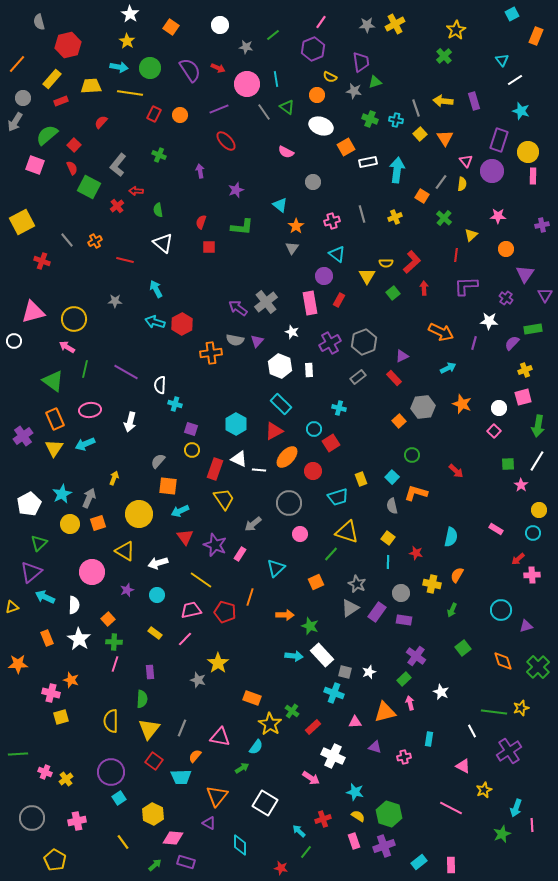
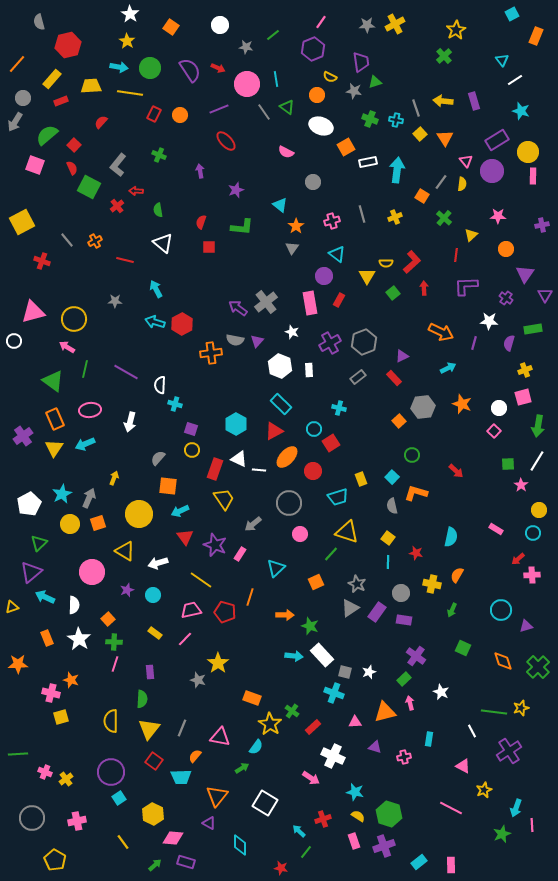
purple rectangle at (499, 140): moved 2 px left; rotated 40 degrees clockwise
purple semicircle at (512, 343): moved 3 px left; rotated 28 degrees counterclockwise
gray semicircle at (158, 461): moved 3 px up
cyan circle at (157, 595): moved 4 px left
green square at (463, 648): rotated 28 degrees counterclockwise
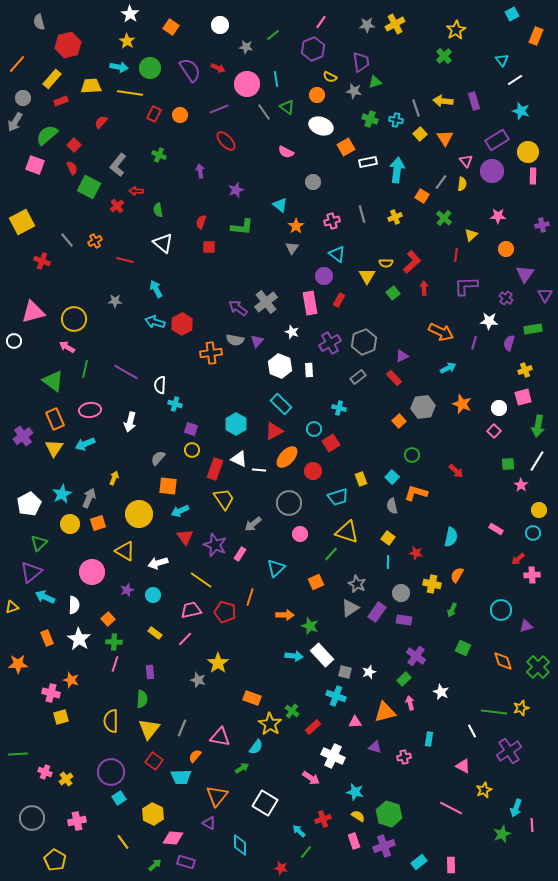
cyan cross at (334, 693): moved 2 px right, 3 px down
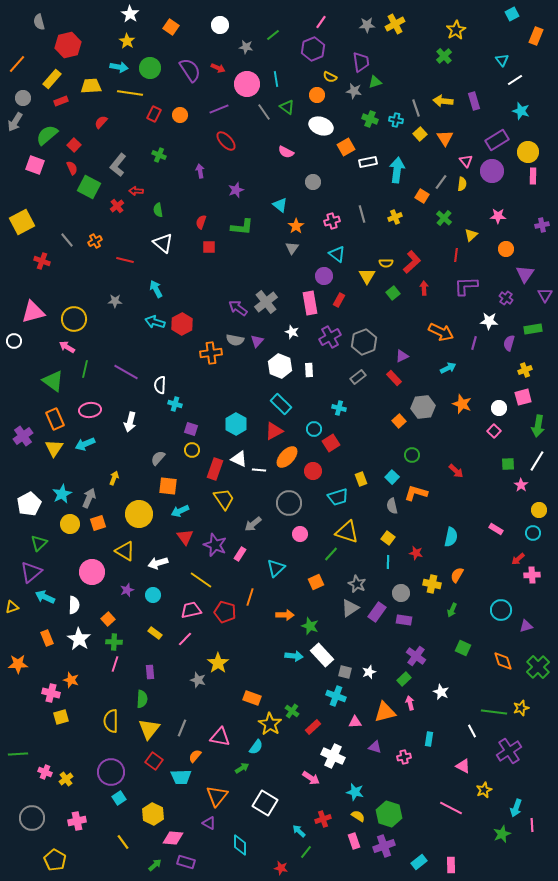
purple cross at (330, 343): moved 6 px up
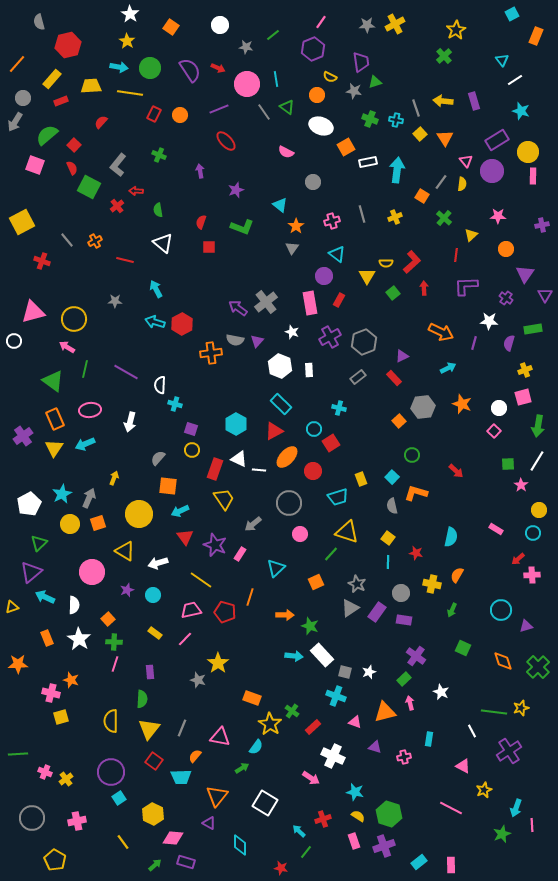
green L-shape at (242, 227): rotated 15 degrees clockwise
pink triangle at (355, 722): rotated 24 degrees clockwise
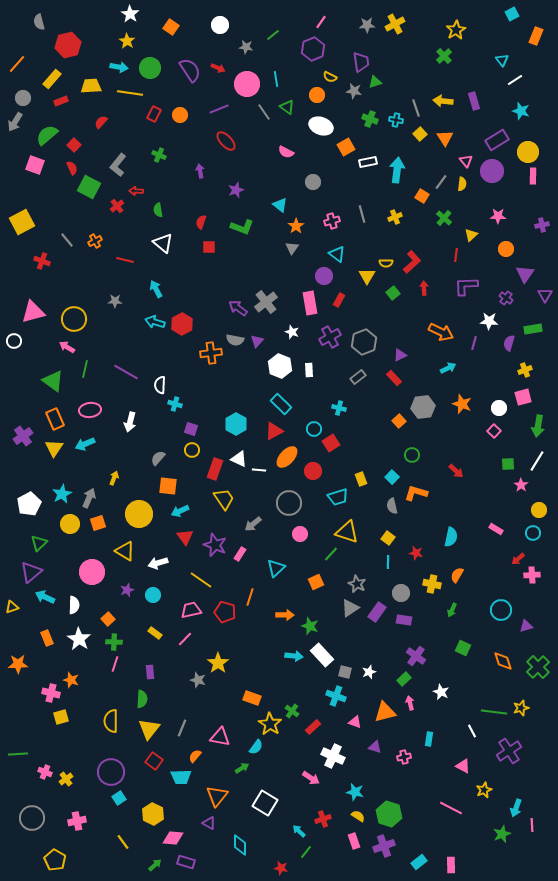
purple triangle at (402, 356): moved 2 px left, 1 px up
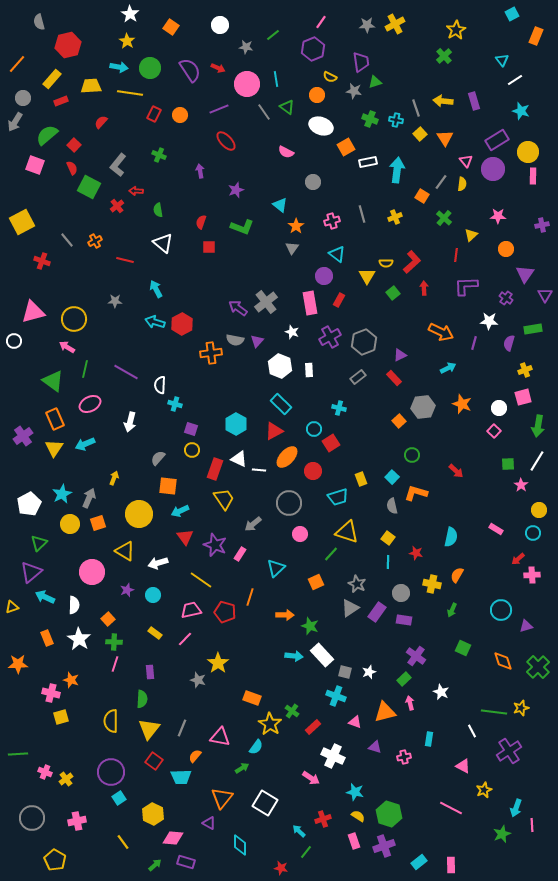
purple circle at (492, 171): moved 1 px right, 2 px up
pink ellipse at (90, 410): moved 6 px up; rotated 20 degrees counterclockwise
orange triangle at (217, 796): moved 5 px right, 2 px down
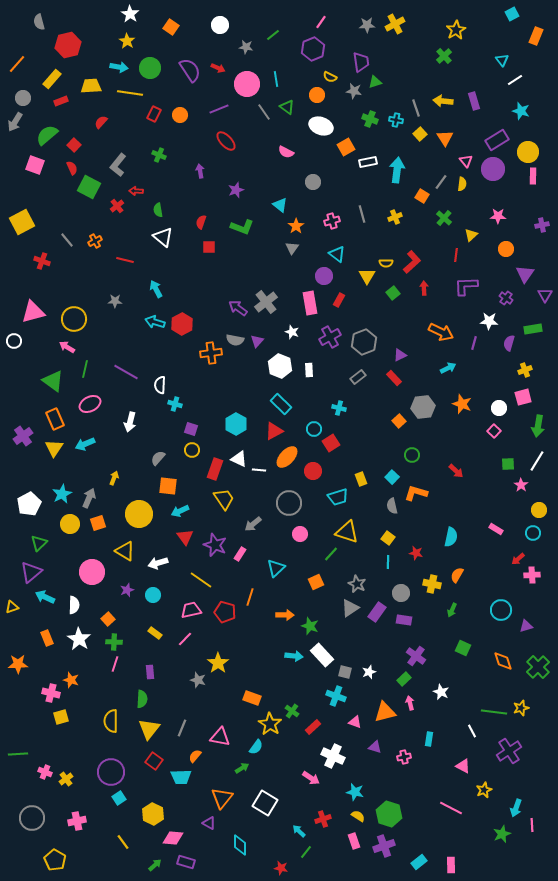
white triangle at (163, 243): moved 6 px up
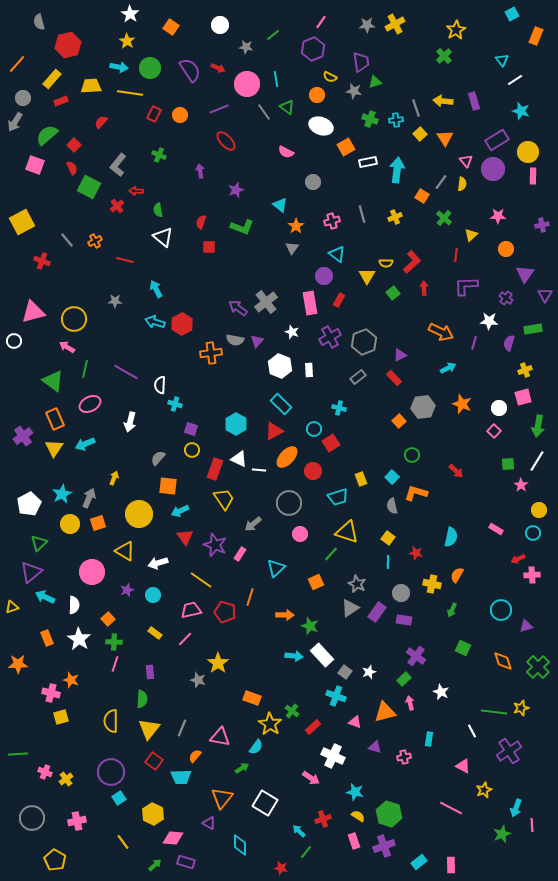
cyan cross at (396, 120): rotated 16 degrees counterclockwise
red arrow at (518, 559): rotated 16 degrees clockwise
gray square at (345, 672): rotated 24 degrees clockwise
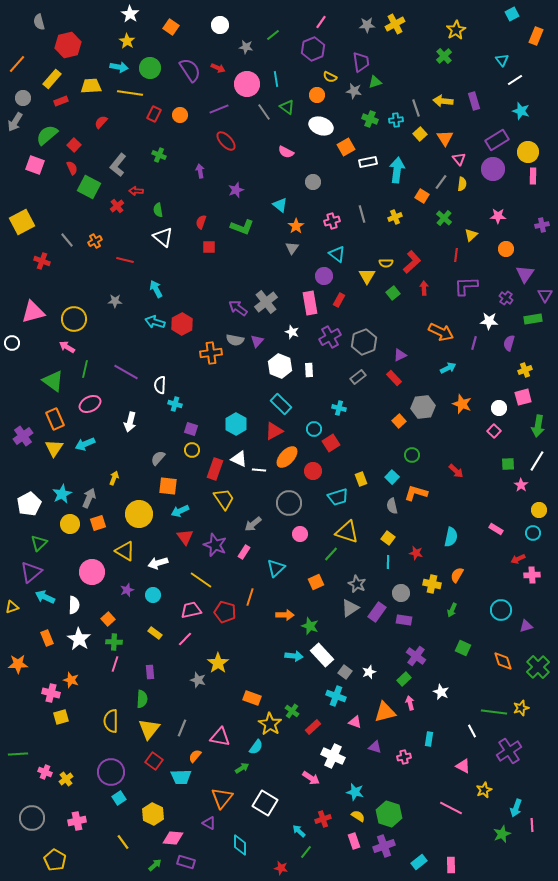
pink triangle at (466, 161): moved 7 px left, 2 px up
green rectangle at (533, 329): moved 10 px up
white circle at (14, 341): moved 2 px left, 2 px down
pink rectangle at (240, 554): moved 4 px right, 2 px up
